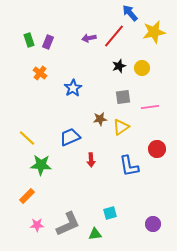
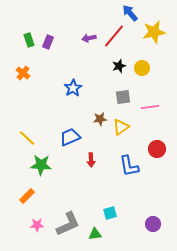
orange cross: moved 17 px left
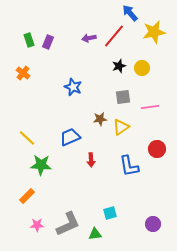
blue star: moved 1 px up; rotated 18 degrees counterclockwise
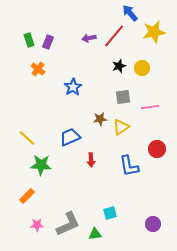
orange cross: moved 15 px right, 4 px up
blue star: rotated 18 degrees clockwise
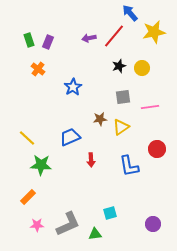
orange rectangle: moved 1 px right, 1 px down
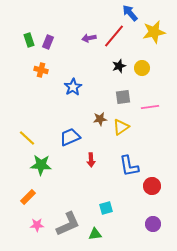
orange cross: moved 3 px right, 1 px down; rotated 24 degrees counterclockwise
red circle: moved 5 px left, 37 px down
cyan square: moved 4 px left, 5 px up
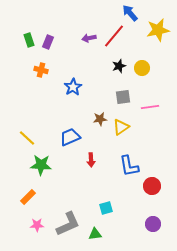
yellow star: moved 4 px right, 2 px up
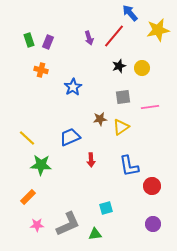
purple arrow: rotated 96 degrees counterclockwise
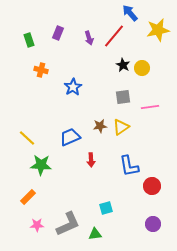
purple rectangle: moved 10 px right, 9 px up
black star: moved 4 px right, 1 px up; rotated 24 degrees counterclockwise
brown star: moved 7 px down
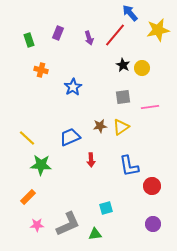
red line: moved 1 px right, 1 px up
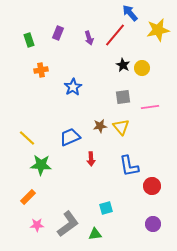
orange cross: rotated 24 degrees counterclockwise
yellow triangle: rotated 36 degrees counterclockwise
red arrow: moved 1 px up
gray L-shape: rotated 12 degrees counterclockwise
